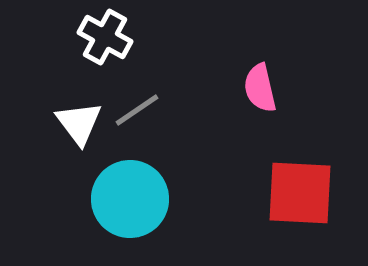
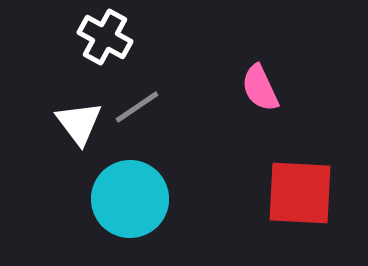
pink semicircle: rotated 12 degrees counterclockwise
gray line: moved 3 px up
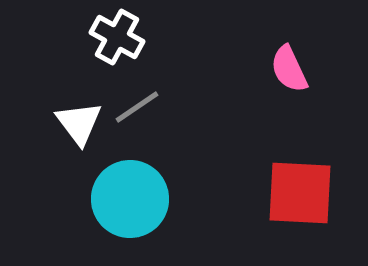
white cross: moved 12 px right
pink semicircle: moved 29 px right, 19 px up
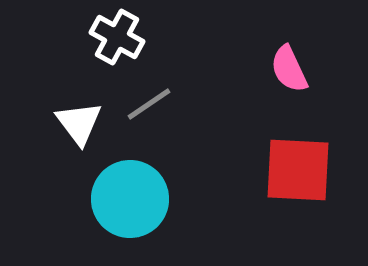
gray line: moved 12 px right, 3 px up
red square: moved 2 px left, 23 px up
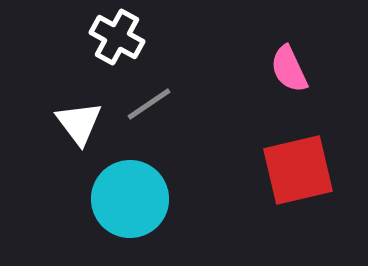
red square: rotated 16 degrees counterclockwise
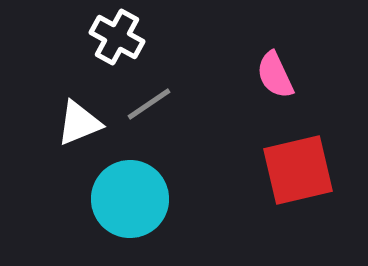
pink semicircle: moved 14 px left, 6 px down
white triangle: rotated 45 degrees clockwise
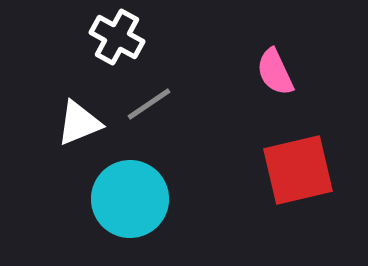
pink semicircle: moved 3 px up
